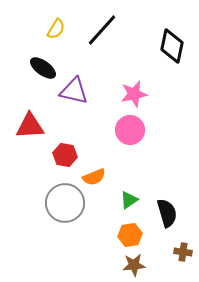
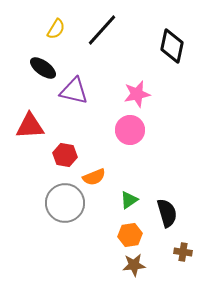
pink star: moved 3 px right
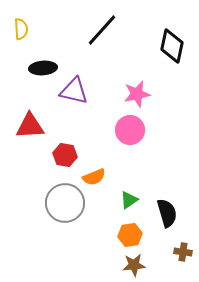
yellow semicircle: moved 35 px left; rotated 35 degrees counterclockwise
black ellipse: rotated 40 degrees counterclockwise
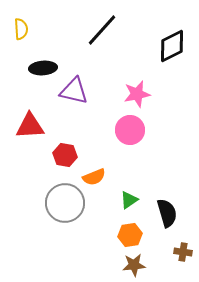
black diamond: rotated 52 degrees clockwise
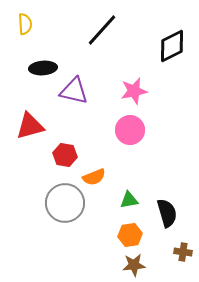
yellow semicircle: moved 4 px right, 5 px up
pink star: moved 3 px left, 3 px up
red triangle: rotated 12 degrees counterclockwise
green triangle: rotated 24 degrees clockwise
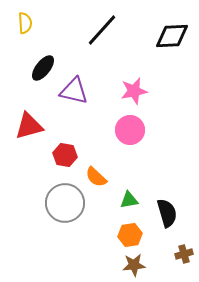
yellow semicircle: moved 1 px up
black diamond: moved 10 px up; rotated 24 degrees clockwise
black ellipse: rotated 48 degrees counterclockwise
red triangle: moved 1 px left
orange semicircle: moved 2 px right; rotated 65 degrees clockwise
brown cross: moved 1 px right, 2 px down; rotated 24 degrees counterclockwise
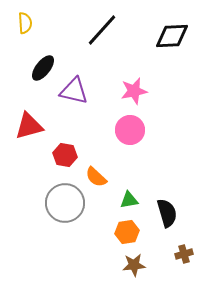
orange hexagon: moved 3 px left, 3 px up
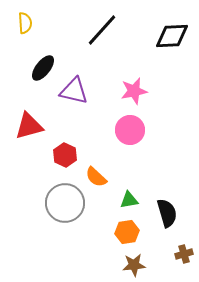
red hexagon: rotated 15 degrees clockwise
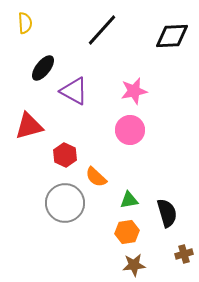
purple triangle: rotated 16 degrees clockwise
